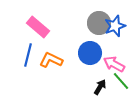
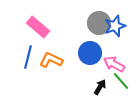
blue line: moved 2 px down
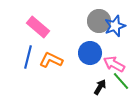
gray circle: moved 2 px up
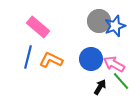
blue circle: moved 1 px right, 6 px down
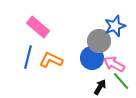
gray circle: moved 20 px down
blue circle: moved 1 px right, 1 px up
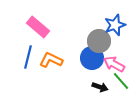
blue star: moved 1 px up
black arrow: rotated 77 degrees clockwise
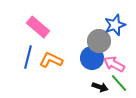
green line: moved 2 px left, 2 px down
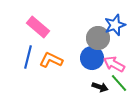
gray circle: moved 1 px left, 3 px up
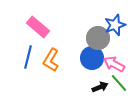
orange L-shape: rotated 85 degrees counterclockwise
black arrow: rotated 42 degrees counterclockwise
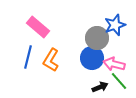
gray circle: moved 1 px left
pink arrow: rotated 15 degrees counterclockwise
green line: moved 2 px up
